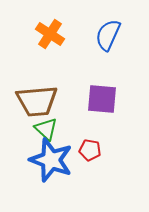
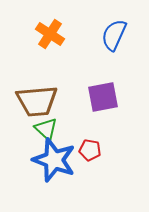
blue semicircle: moved 6 px right
purple square: moved 1 px right, 2 px up; rotated 16 degrees counterclockwise
blue star: moved 3 px right
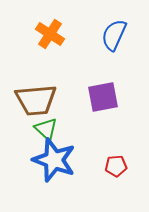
brown trapezoid: moved 1 px left, 1 px up
red pentagon: moved 26 px right, 16 px down; rotated 15 degrees counterclockwise
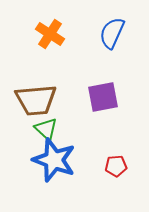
blue semicircle: moved 2 px left, 2 px up
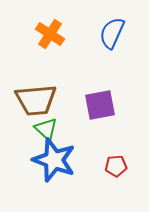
purple square: moved 3 px left, 8 px down
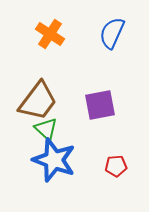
brown trapezoid: moved 2 px right, 1 px down; rotated 48 degrees counterclockwise
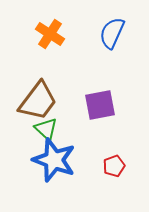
red pentagon: moved 2 px left; rotated 15 degrees counterclockwise
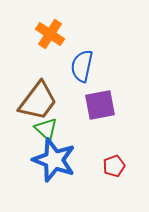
blue semicircle: moved 30 px left, 33 px down; rotated 12 degrees counterclockwise
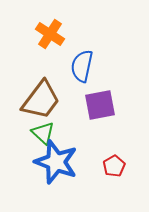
brown trapezoid: moved 3 px right, 1 px up
green triangle: moved 3 px left, 4 px down
blue star: moved 2 px right, 2 px down
red pentagon: rotated 10 degrees counterclockwise
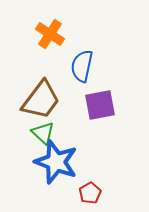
red pentagon: moved 24 px left, 27 px down
